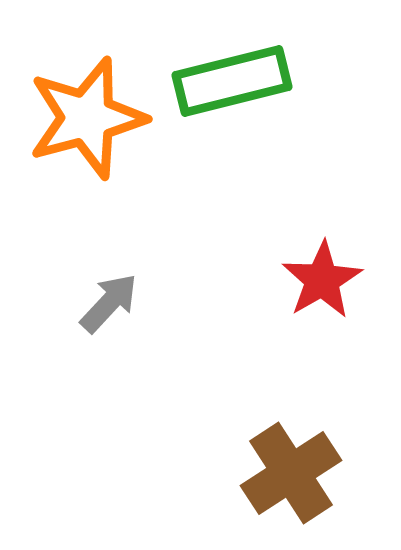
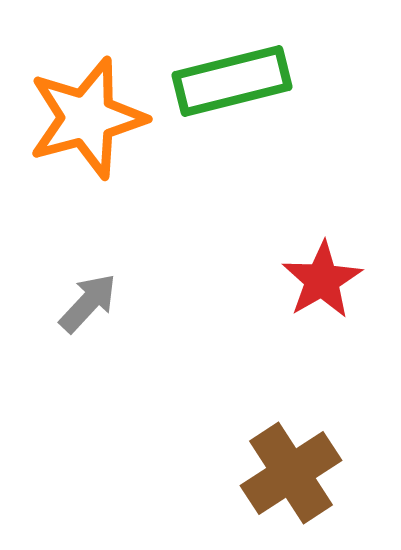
gray arrow: moved 21 px left
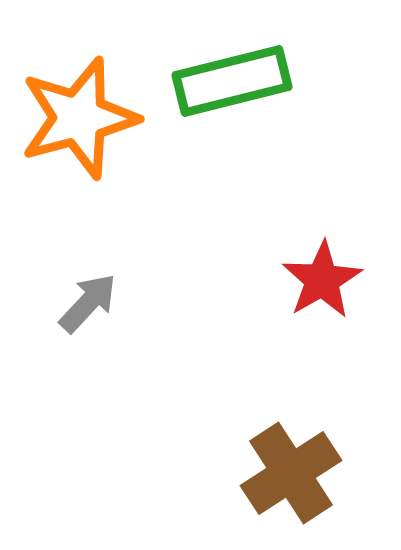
orange star: moved 8 px left
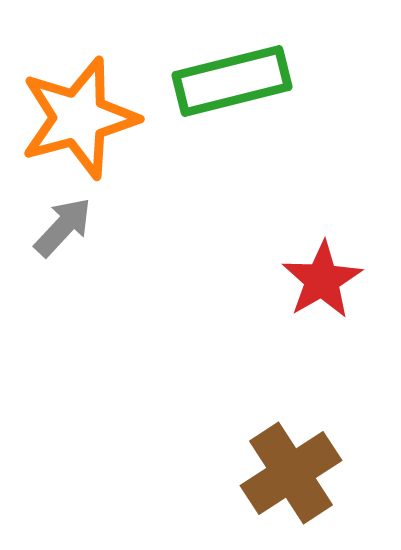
gray arrow: moved 25 px left, 76 px up
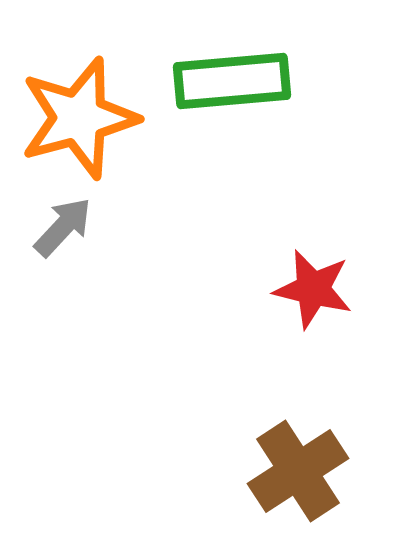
green rectangle: rotated 9 degrees clockwise
red star: moved 9 px left, 9 px down; rotated 28 degrees counterclockwise
brown cross: moved 7 px right, 2 px up
